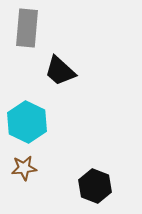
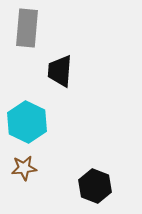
black trapezoid: rotated 52 degrees clockwise
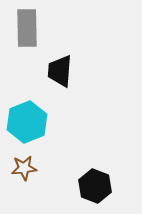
gray rectangle: rotated 6 degrees counterclockwise
cyan hexagon: rotated 12 degrees clockwise
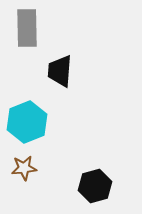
black hexagon: rotated 24 degrees clockwise
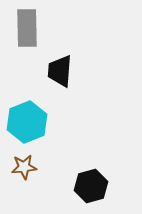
brown star: moved 1 px up
black hexagon: moved 4 px left
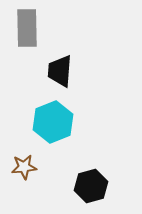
cyan hexagon: moved 26 px right
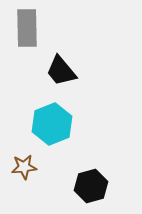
black trapezoid: moved 1 px right; rotated 44 degrees counterclockwise
cyan hexagon: moved 1 px left, 2 px down
